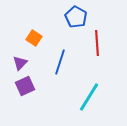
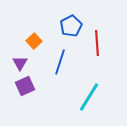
blue pentagon: moved 5 px left, 9 px down; rotated 15 degrees clockwise
orange square: moved 3 px down; rotated 14 degrees clockwise
purple triangle: rotated 14 degrees counterclockwise
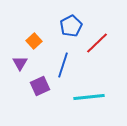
red line: rotated 50 degrees clockwise
blue line: moved 3 px right, 3 px down
purple square: moved 15 px right
cyan line: rotated 52 degrees clockwise
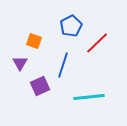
orange square: rotated 28 degrees counterclockwise
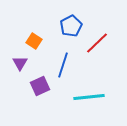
orange square: rotated 14 degrees clockwise
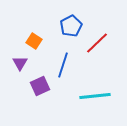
cyan line: moved 6 px right, 1 px up
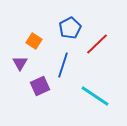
blue pentagon: moved 1 px left, 2 px down
red line: moved 1 px down
cyan line: rotated 40 degrees clockwise
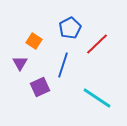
purple square: moved 1 px down
cyan line: moved 2 px right, 2 px down
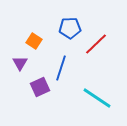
blue pentagon: rotated 25 degrees clockwise
red line: moved 1 px left
blue line: moved 2 px left, 3 px down
